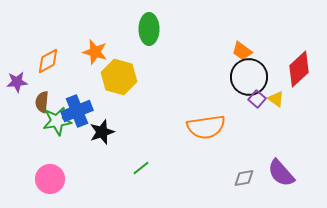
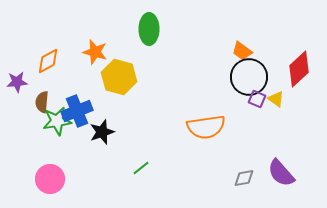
purple square: rotated 18 degrees counterclockwise
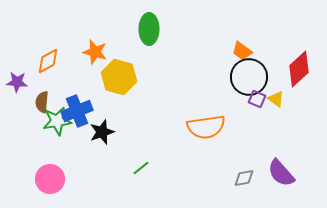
purple star: rotated 10 degrees clockwise
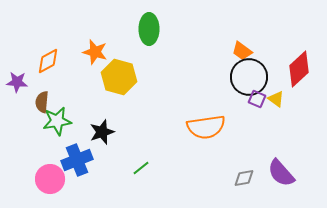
blue cross: moved 49 px down
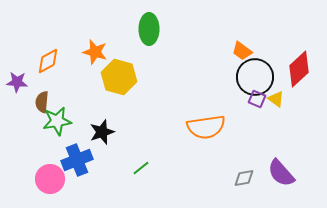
black circle: moved 6 px right
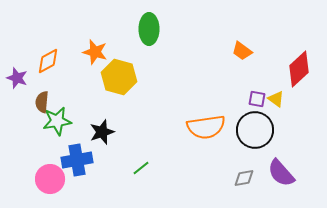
black circle: moved 53 px down
purple star: moved 4 px up; rotated 15 degrees clockwise
purple square: rotated 12 degrees counterclockwise
blue cross: rotated 12 degrees clockwise
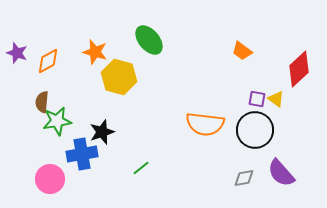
green ellipse: moved 11 px down; rotated 40 degrees counterclockwise
purple star: moved 25 px up
orange semicircle: moved 1 px left, 3 px up; rotated 15 degrees clockwise
blue cross: moved 5 px right, 6 px up
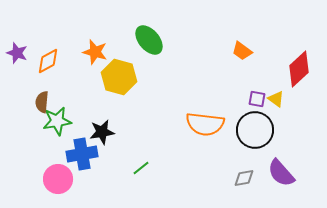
black star: rotated 10 degrees clockwise
pink circle: moved 8 px right
